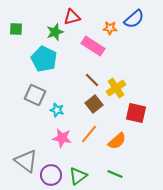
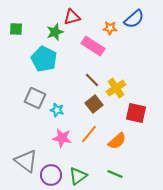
gray square: moved 3 px down
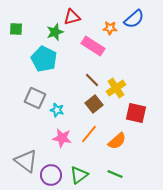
green triangle: moved 1 px right, 1 px up
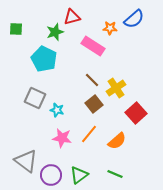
red square: rotated 35 degrees clockwise
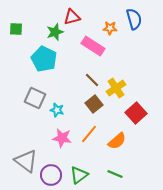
blue semicircle: rotated 65 degrees counterclockwise
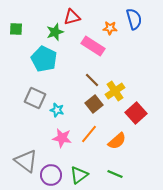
yellow cross: moved 1 px left, 3 px down
